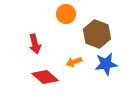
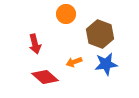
brown hexagon: moved 3 px right
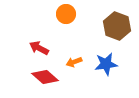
brown hexagon: moved 17 px right, 8 px up
red arrow: moved 4 px right, 4 px down; rotated 132 degrees clockwise
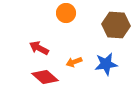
orange circle: moved 1 px up
brown hexagon: moved 1 px left, 1 px up; rotated 16 degrees counterclockwise
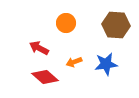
orange circle: moved 10 px down
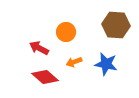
orange circle: moved 9 px down
blue star: rotated 20 degrees clockwise
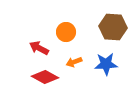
brown hexagon: moved 3 px left, 2 px down
blue star: rotated 15 degrees counterclockwise
red diamond: rotated 12 degrees counterclockwise
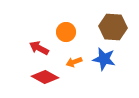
blue star: moved 2 px left, 5 px up; rotated 15 degrees clockwise
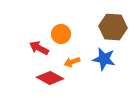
orange circle: moved 5 px left, 2 px down
orange arrow: moved 2 px left
red diamond: moved 5 px right, 1 px down
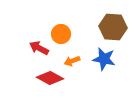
orange arrow: moved 1 px up
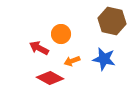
brown hexagon: moved 1 px left, 6 px up; rotated 8 degrees clockwise
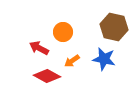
brown hexagon: moved 2 px right, 6 px down
orange circle: moved 2 px right, 2 px up
orange arrow: rotated 14 degrees counterclockwise
red diamond: moved 3 px left, 2 px up
